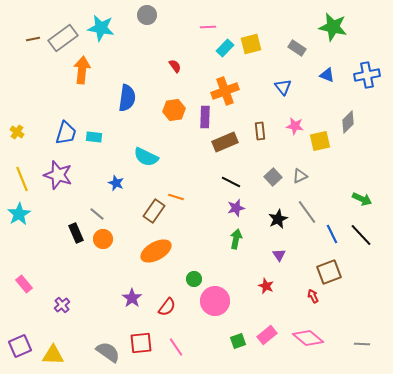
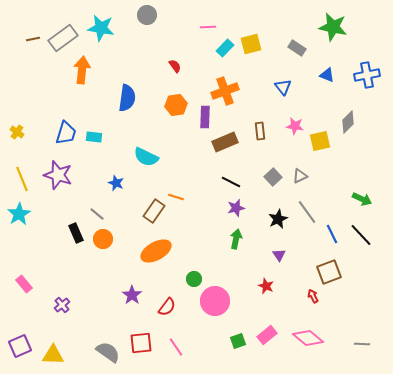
orange hexagon at (174, 110): moved 2 px right, 5 px up
purple star at (132, 298): moved 3 px up
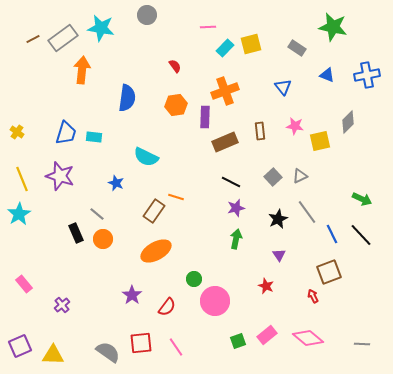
brown line at (33, 39): rotated 16 degrees counterclockwise
purple star at (58, 175): moved 2 px right, 1 px down
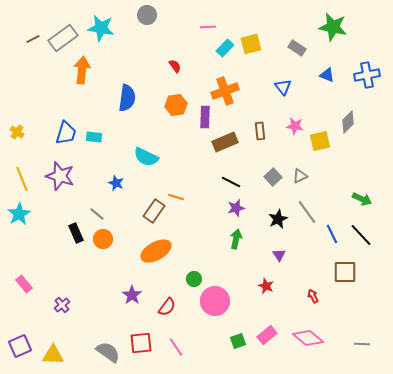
brown square at (329, 272): moved 16 px right; rotated 20 degrees clockwise
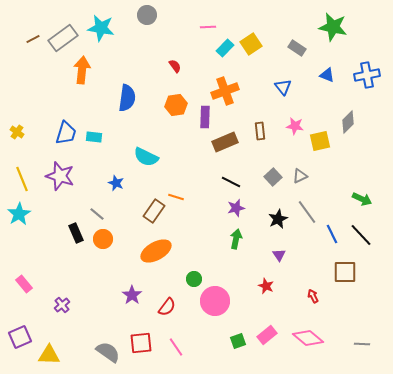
yellow square at (251, 44): rotated 20 degrees counterclockwise
purple square at (20, 346): moved 9 px up
yellow triangle at (53, 355): moved 4 px left
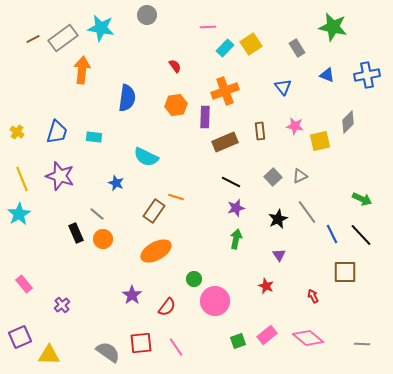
gray rectangle at (297, 48): rotated 24 degrees clockwise
blue trapezoid at (66, 133): moved 9 px left, 1 px up
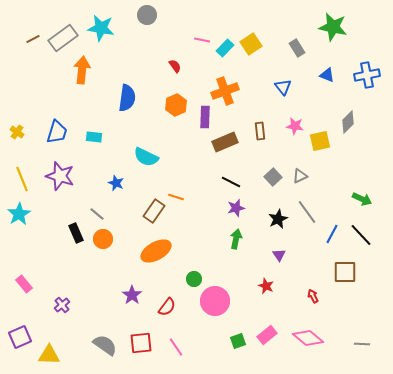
pink line at (208, 27): moved 6 px left, 13 px down; rotated 14 degrees clockwise
orange hexagon at (176, 105): rotated 15 degrees counterclockwise
blue line at (332, 234): rotated 54 degrees clockwise
gray semicircle at (108, 352): moved 3 px left, 7 px up
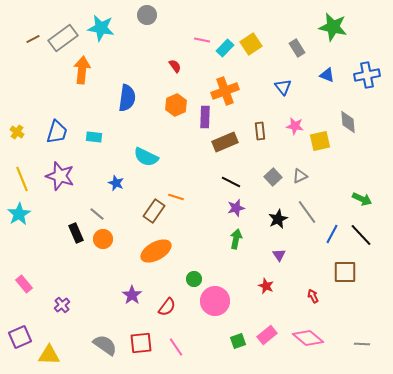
gray diamond at (348, 122): rotated 50 degrees counterclockwise
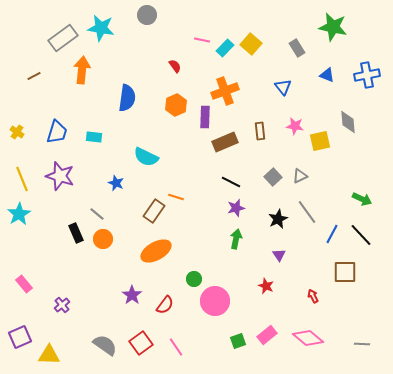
brown line at (33, 39): moved 1 px right, 37 px down
yellow square at (251, 44): rotated 15 degrees counterclockwise
red semicircle at (167, 307): moved 2 px left, 2 px up
red square at (141, 343): rotated 30 degrees counterclockwise
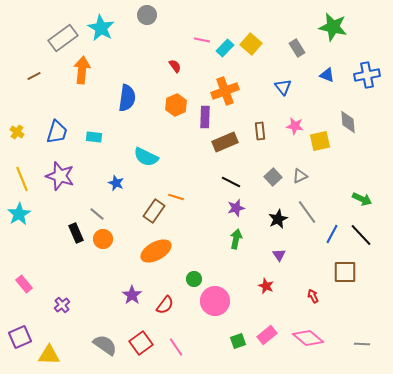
cyan star at (101, 28): rotated 20 degrees clockwise
